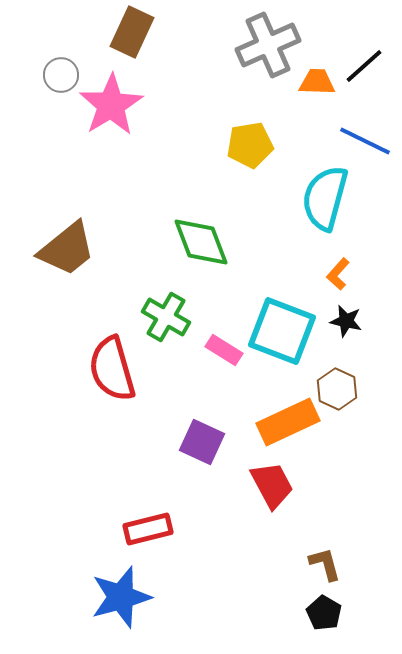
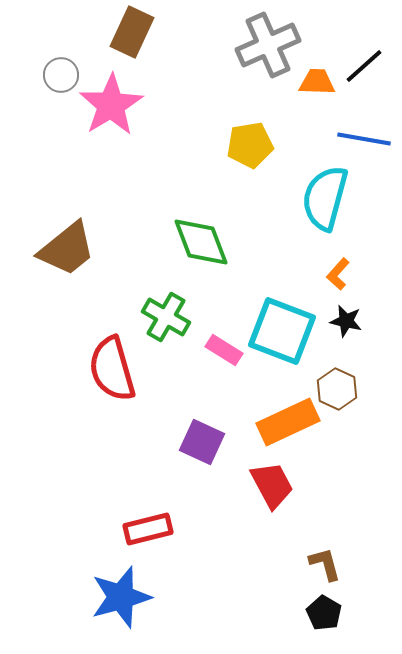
blue line: moved 1 px left, 2 px up; rotated 16 degrees counterclockwise
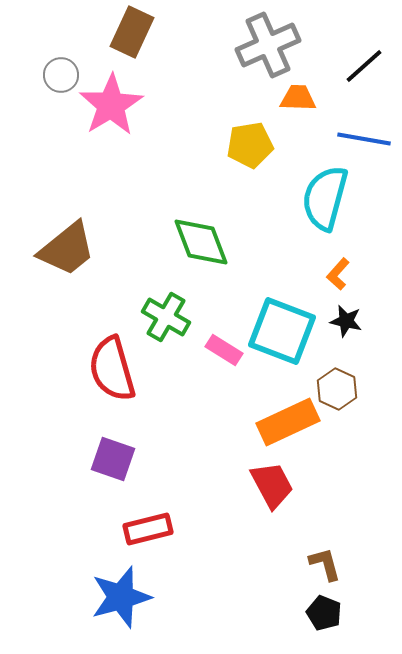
orange trapezoid: moved 19 px left, 16 px down
purple square: moved 89 px left, 17 px down; rotated 6 degrees counterclockwise
black pentagon: rotated 8 degrees counterclockwise
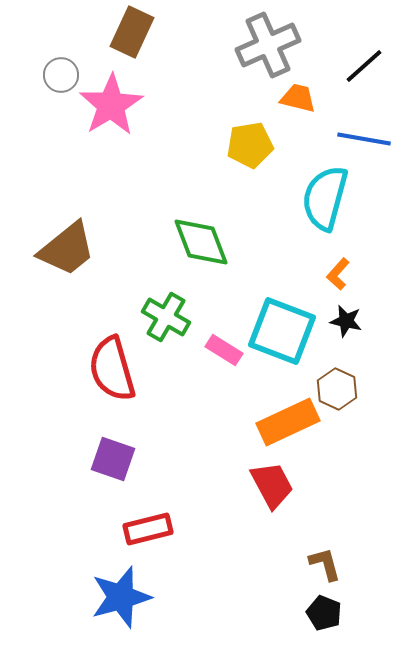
orange trapezoid: rotated 12 degrees clockwise
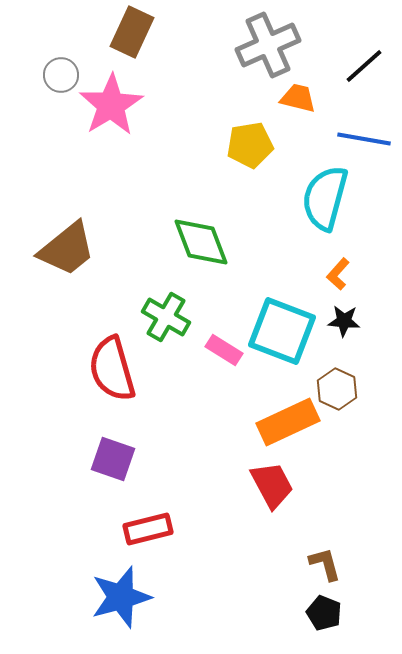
black star: moved 2 px left; rotated 8 degrees counterclockwise
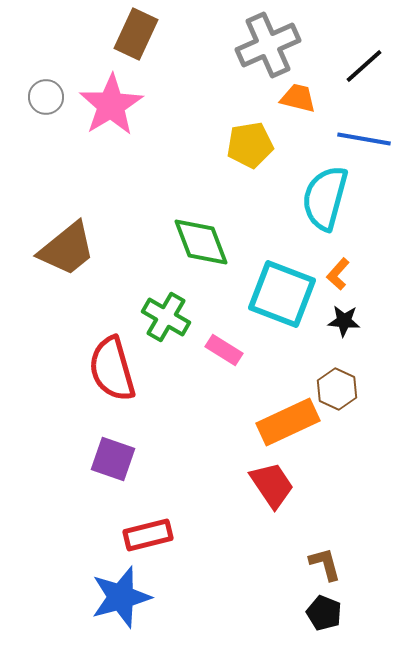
brown rectangle: moved 4 px right, 2 px down
gray circle: moved 15 px left, 22 px down
cyan square: moved 37 px up
red trapezoid: rotated 6 degrees counterclockwise
red rectangle: moved 6 px down
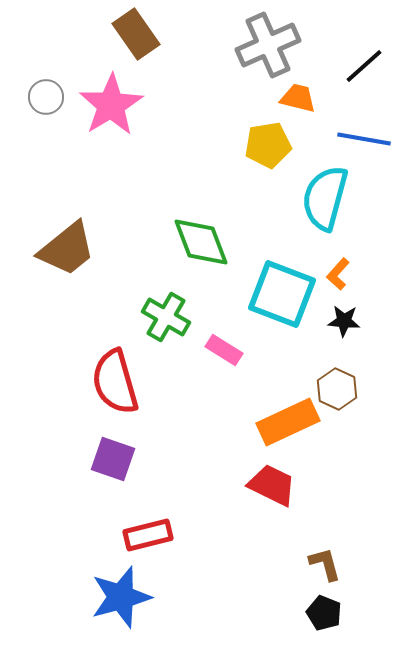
brown rectangle: rotated 60 degrees counterclockwise
yellow pentagon: moved 18 px right
red semicircle: moved 3 px right, 13 px down
red trapezoid: rotated 30 degrees counterclockwise
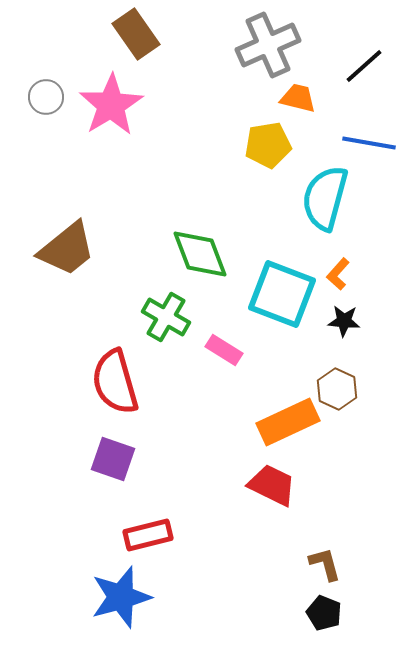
blue line: moved 5 px right, 4 px down
green diamond: moved 1 px left, 12 px down
